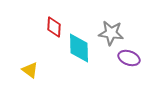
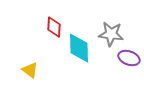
gray star: moved 1 px down
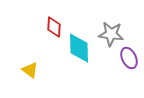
purple ellipse: rotated 45 degrees clockwise
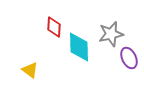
gray star: rotated 20 degrees counterclockwise
cyan diamond: moved 1 px up
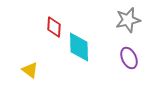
gray star: moved 17 px right, 14 px up
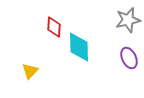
yellow triangle: moved 1 px down; rotated 36 degrees clockwise
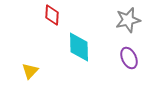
red diamond: moved 2 px left, 12 px up
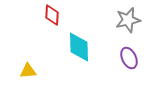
yellow triangle: moved 2 px left; rotated 42 degrees clockwise
